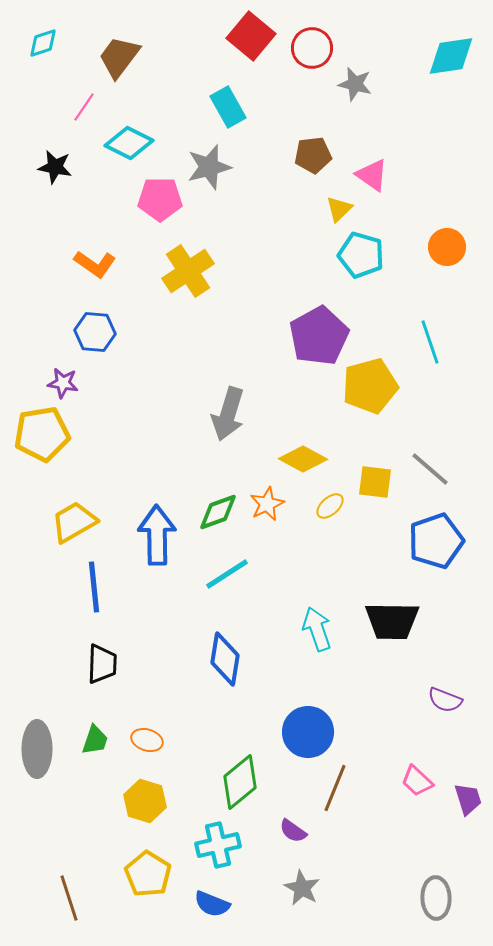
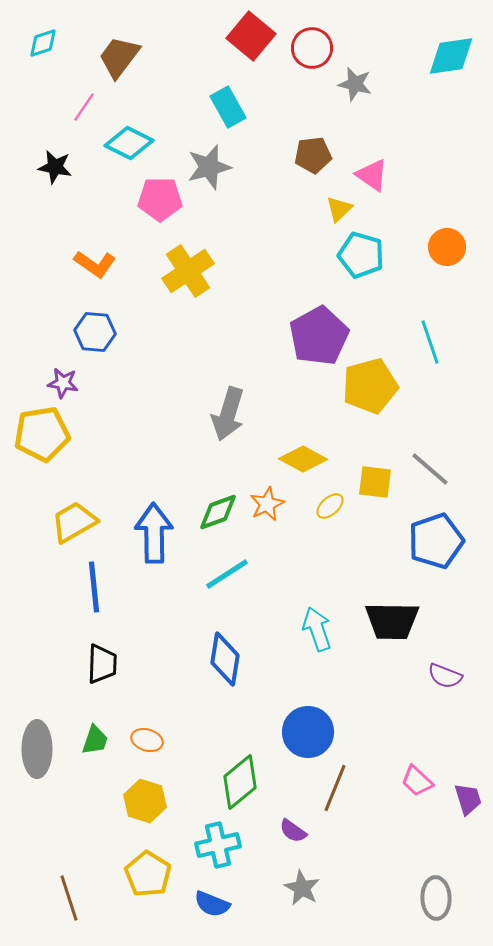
blue arrow at (157, 535): moved 3 px left, 2 px up
purple semicircle at (445, 700): moved 24 px up
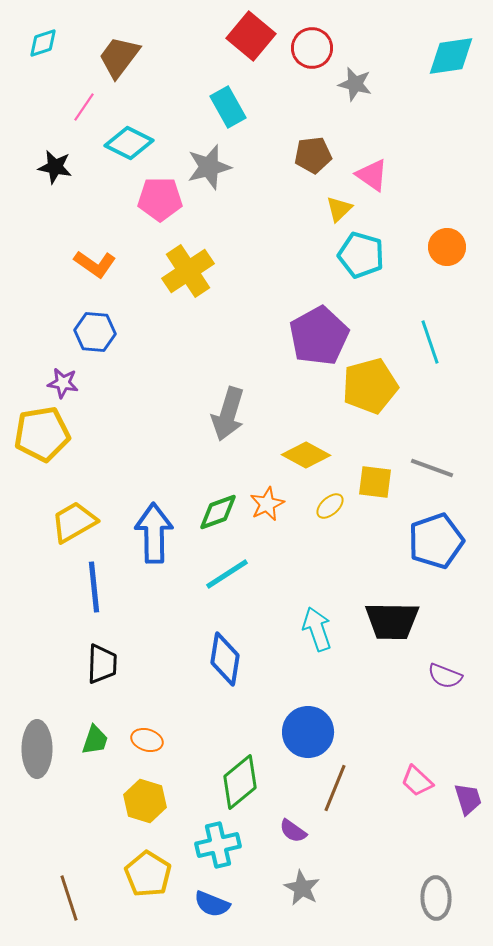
yellow diamond at (303, 459): moved 3 px right, 4 px up
gray line at (430, 469): moved 2 px right, 1 px up; rotated 21 degrees counterclockwise
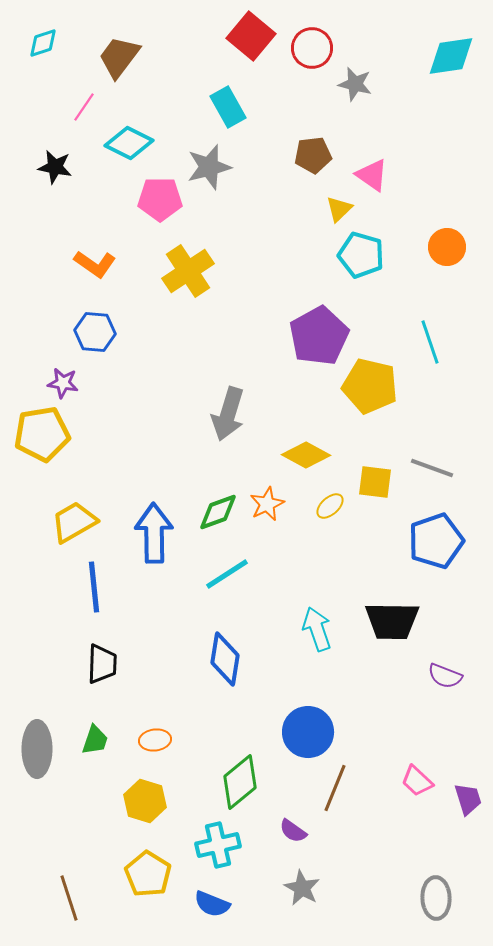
yellow pentagon at (370, 386): rotated 28 degrees clockwise
orange ellipse at (147, 740): moved 8 px right; rotated 24 degrees counterclockwise
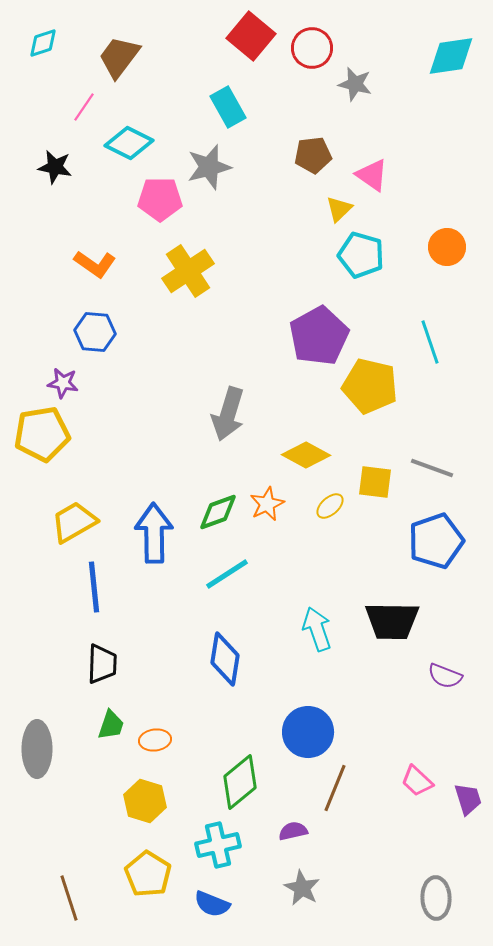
green trapezoid at (95, 740): moved 16 px right, 15 px up
purple semicircle at (293, 831): rotated 132 degrees clockwise
